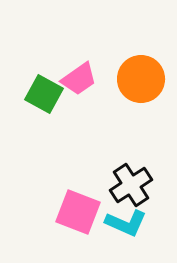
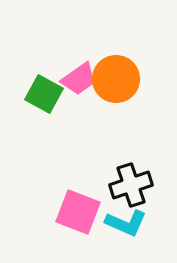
orange circle: moved 25 px left
black cross: rotated 15 degrees clockwise
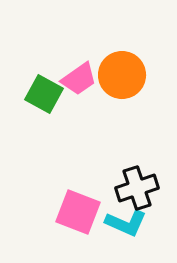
orange circle: moved 6 px right, 4 px up
black cross: moved 6 px right, 3 px down
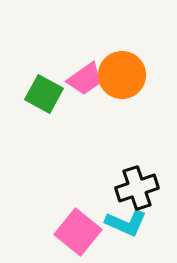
pink trapezoid: moved 6 px right
pink square: moved 20 px down; rotated 18 degrees clockwise
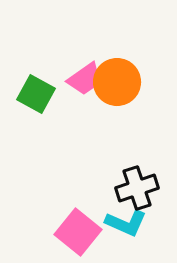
orange circle: moved 5 px left, 7 px down
green square: moved 8 px left
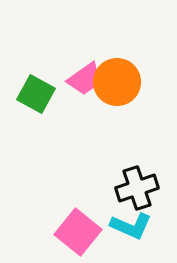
cyan L-shape: moved 5 px right, 3 px down
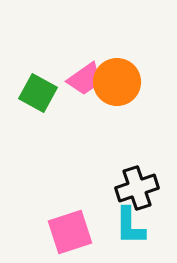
green square: moved 2 px right, 1 px up
cyan L-shape: moved 1 px left; rotated 66 degrees clockwise
pink square: moved 8 px left; rotated 33 degrees clockwise
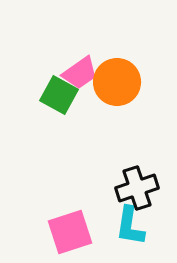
pink trapezoid: moved 5 px left, 6 px up
green square: moved 21 px right, 2 px down
cyan L-shape: rotated 9 degrees clockwise
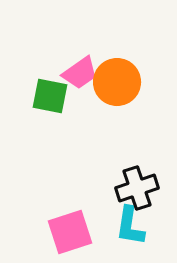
green square: moved 9 px left, 1 px down; rotated 18 degrees counterclockwise
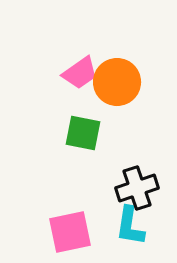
green square: moved 33 px right, 37 px down
pink square: rotated 6 degrees clockwise
